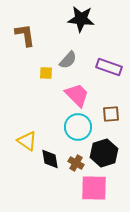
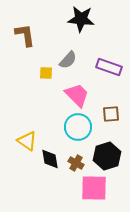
black hexagon: moved 3 px right, 3 px down
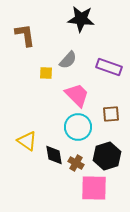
black diamond: moved 4 px right, 4 px up
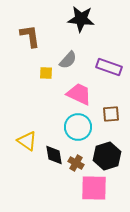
brown L-shape: moved 5 px right, 1 px down
pink trapezoid: moved 2 px right, 1 px up; rotated 20 degrees counterclockwise
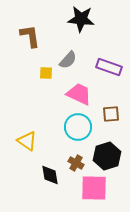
black diamond: moved 4 px left, 20 px down
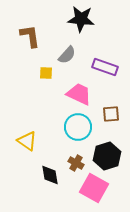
gray semicircle: moved 1 px left, 5 px up
purple rectangle: moved 4 px left
pink square: rotated 28 degrees clockwise
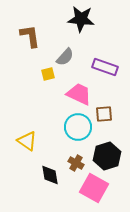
gray semicircle: moved 2 px left, 2 px down
yellow square: moved 2 px right, 1 px down; rotated 16 degrees counterclockwise
brown square: moved 7 px left
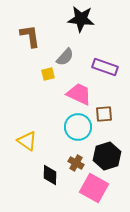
black diamond: rotated 10 degrees clockwise
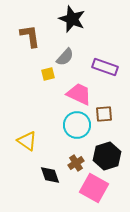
black star: moved 9 px left; rotated 16 degrees clockwise
cyan circle: moved 1 px left, 2 px up
brown cross: rotated 28 degrees clockwise
black diamond: rotated 20 degrees counterclockwise
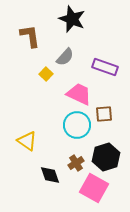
yellow square: moved 2 px left; rotated 32 degrees counterclockwise
black hexagon: moved 1 px left, 1 px down
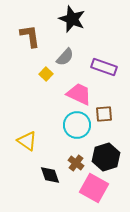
purple rectangle: moved 1 px left
brown cross: rotated 21 degrees counterclockwise
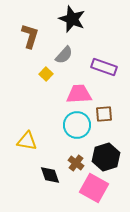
brown L-shape: rotated 25 degrees clockwise
gray semicircle: moved 1 px left, 2 px up
pink trapezoid: rotated 28 degrees counterclockwise
yellow triangle: rotated 25 degrees counterclockwise
